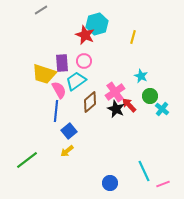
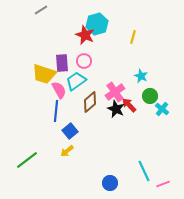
blue square: moved 1 px right
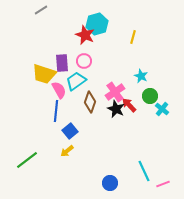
brown diamond: rotated 30 degrees counterclockwise
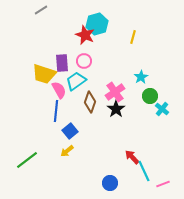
cyan star: moved 1 px down; rotated 16 degrees clockwise
red arrow: moved 3 px right, 52 px down
black star: rotated 12 degrees clockwise
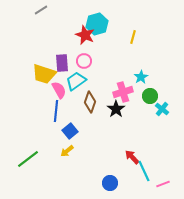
pink cross: moved 8 px right; rotated 18 degrees clockwise
green line: moved 1 px right, 1 px up
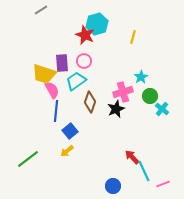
pink semicircle: moved 7 px left
black star: rotated 12 degrees clockwise
blue circle: moved 3 px right, 3 px down
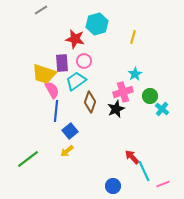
red star: moved 10 px left, 4 px down; rotated 12 degrees counterclockwise
cyan star: moved 6 px left, 3 px up
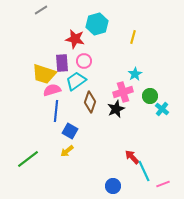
pink semicircle: rotated 78 degrees counterclockwise
blue square: rotated 21 degrees counterclockwise
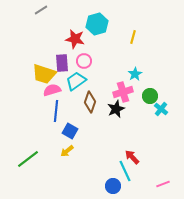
cyan cross: moved 1 px left
cyan line: moved 19 px left
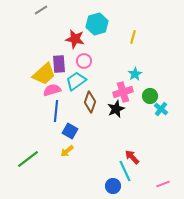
purple rectangle: moved 3 px left, 1 px down
yellow trapezoid: rotated 60 degrees counterclockwise
